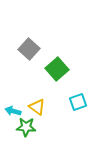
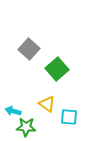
cyan square: moved 9 px left, 15 px down; rotated 24 degrees clockwise
yellow triangle: moved 10 px right, 3 px up
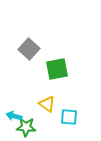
green square: rotated 30 degrees clockwise
cyan arrow: moved 1 px right, 5 px down
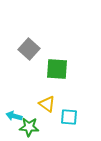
green square: rotated 15 degrees clockwise
green star: moved 3 px right
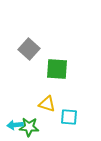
yellow triangle: rotated 18 degrees counterclockwise
cyan arrow: moved 1 px right, 9 px down; rotated 21 degrees counterclockwise
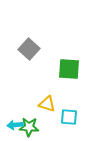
green square: moved 12 px right
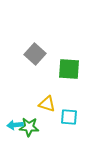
gray square: moved 6 px right, 5 px down
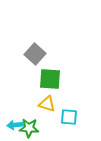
green square: moved 19 px left, 10 px down
green star: moved 1 px down
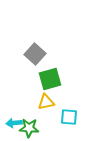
green square: rotated 20 degrees counterclockwise
yellow triangle: moved 1 px left, 2 px up; rotated 30 degrees counterclockwise
cyan arrow: moved 1 px left, 2 px up
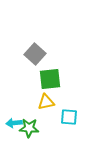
green square: rotated 10 degrees clockwise
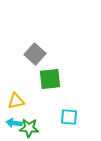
yellow triangle: moved 30 px left, 1 px up
cyan arrow: rotated 14 degrees clockwise
